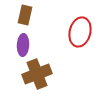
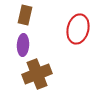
red ellipse: moved 2 px left, 3 px up
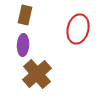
brown cross: rotated 20 degrees counterclockwise
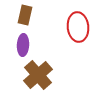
red ellipse: moved 2 px up; rotated 20 degrees counterclockwise
brown cross: moved 1 px right, 1 px down
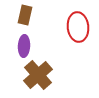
purple ellipse: moved 1 px right, 1 px down
